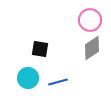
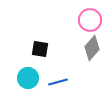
gray diamond: rotated 15 degrees counterclockwise
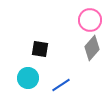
blue line: moved 3 px right, 3 px down; rotated 18 degrees counterclockwise
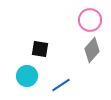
gray diamond: moved 2 px down
cyan circle: moved 1 px left, 2 px up
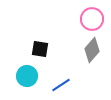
pink circle: moved 2 px right, 1 px up
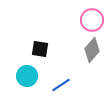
pink circle: moved 1 px down
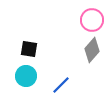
black square: moved 11 px left
cyan circle: moved 1 px left
blue line: rotated 12 degrees counterclockwise
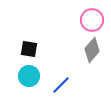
cyan circle: moved 3 px right
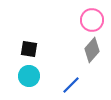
blue line: moved 10 px right
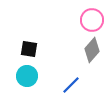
cyan circle: moved 2 px left
